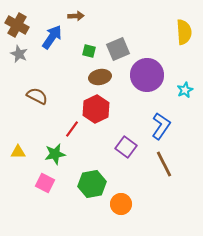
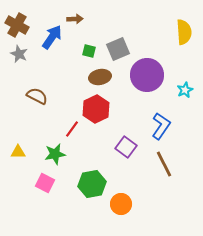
brown arrow: moved 1 px left, 3 px down
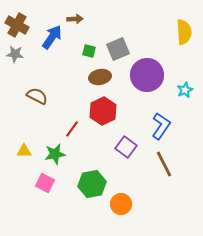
gray star: moved 4 px left; rotated 18 degrees counterclockwise
red hexagon: moved 7 px right, 2 px down
yellow triangle: moved 6 px right, 1 px up
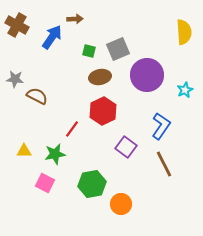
gray star: moved 25 px down
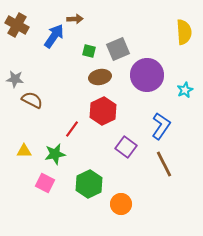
blue arrow: moved 2 px right, 1 px up
brown semicircle: moved 5 px left, 4 px down
green hexagon: moved 3 px left; rotated 16 degrees counterclockwise
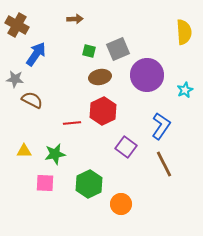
blue arrow: moved 18 px left, 18 px down
red line: moved 6 px up; rotated 48 degrees clockwise
pink square: rotated 24 degrees counterclockwise
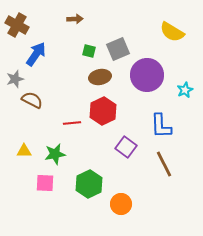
yellow semicircle: moved 12 px left; rotated 125 degrees clockwise
gray star: rotated 24 degrees counterclockwise
blue L-shape: rotated 144 degrees clockwise
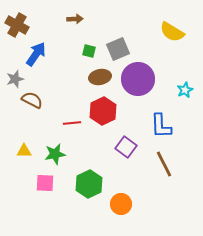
purple circle: moved 9 px left, 4 px down
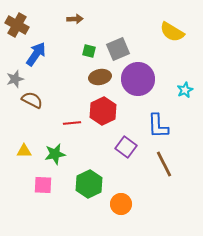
blue L-shape: moved 3 px left
pink square: moved 2 px left, 2 px down
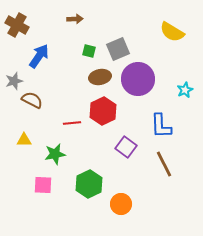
blue arrow: moved 3 px right, 2 px down
gray star: moved 1 px left, 2 px down
blue L-shape: moved 3 px right
yellow triangle: moved 11 px up
